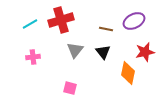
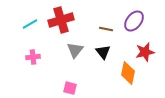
purple ellipse: rotated 25 degrees counterclockwise
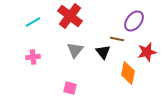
red cross: moved 9 px right, 4 px up; rotated 35 degrees counterclockwise
cyan line: moved 3 px right, 2 px up
brown line: moved 11 px right, 10 px down
red star: moved 2 px right
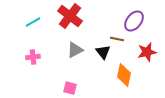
gray triangle: rotated 24 degrees clockwise
orange diamond: moved 4 px left, 2 px down
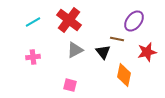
red cross: moved 1 px left, 4 px down
pink square: moved 3 px up
